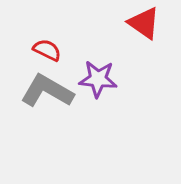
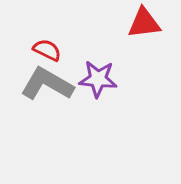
red triangle: rotated 42 degrees counterclockwise
gray L-shape: moved 7 px up
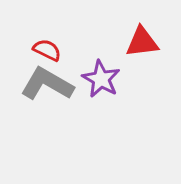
red triangle: moved 2 px left, 19 px down
purple star: moved 3 px right; rotated 24 degrees clockwise
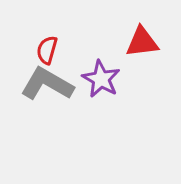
red semicircle: rotated 100 degrees counterclockwise
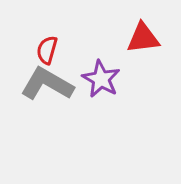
red triangle: moved 1 px right, 4 px up
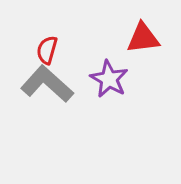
purple star: moved 8 px right
gray L-shape: rotated 12 degrees clockwise
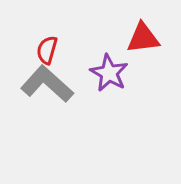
purple star: moved 6 px up
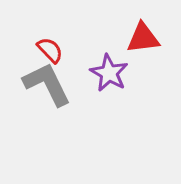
red semicircle: moved 3 px right; rotated 120 degrees clockwise
gray L-shape: rotated 22 degrees clockwise
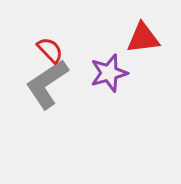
purple star: rotated 27 degrees clockwise
gray L-shape: rotated 98 degrees counterclockwise
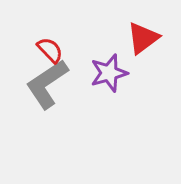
red triangle: rotated 30 degrees counterclockwise
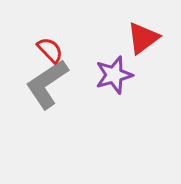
purple star: moved 5 px right, 2 px down
